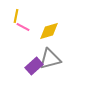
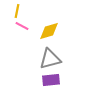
yellow line: moved 1 px right, 5 px up
pink line: moved 1 px left, 1 px up
purple rectangle: moved 17 px right, 14 px down; rotated 36 degrees clockwise
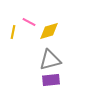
yellow line: moved 4 px left, 21 px down
pink line: moved 7 px right, 4 px up
gray triangle: moved 1 px down
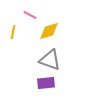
pink line: moved 1 px right, 7 px up
gray triangle: rotated 35 degrees clockwise
purple rectangle: moved 5 px left, 3 px down
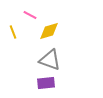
yellow line: rotated 32 degrees counterclockwise
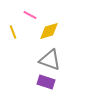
purple rectangle: moved 1 px up; rotated 24 degrees clockwise
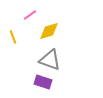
pink line: rotated 64 degrees counterclockwise
yellow line: moved 5 px down
purple rectangle: moved 3 px left
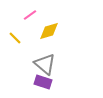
yellow line: moved 2 px right, 1 px down; rotated 24 degrees counterclockwise
gray triangle: moved 5 px left, 4 px down; rotated 20 degrees clockwise
